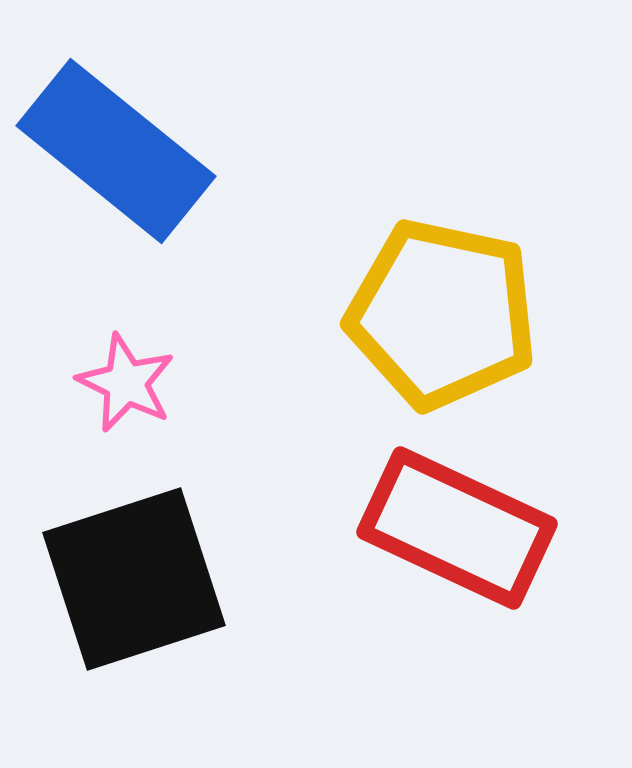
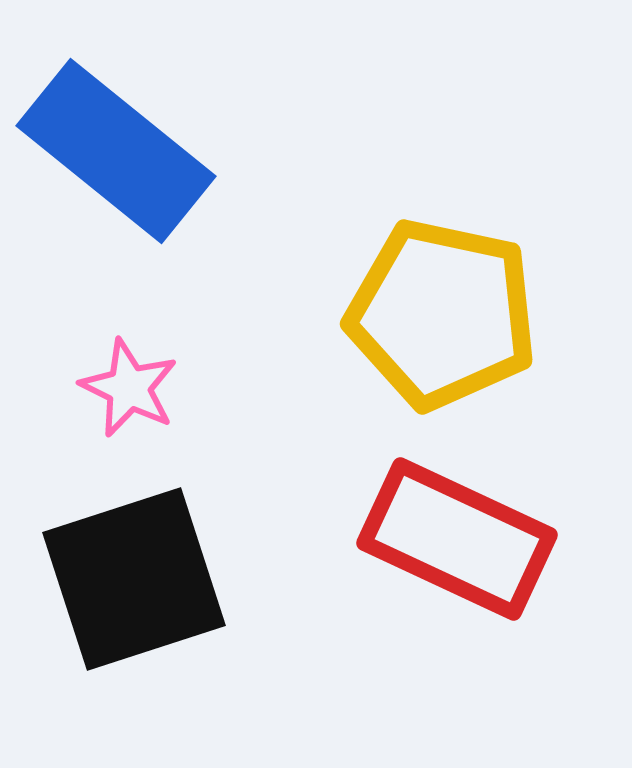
pink star: moved 3 px right, 5 px down
red rectangle: moved 11 px down
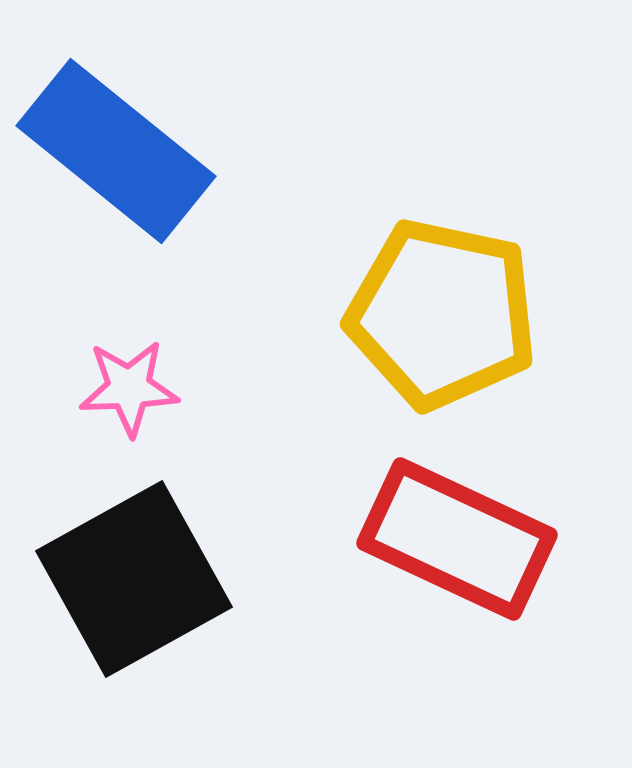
pink star: rotated 28 degrees counterclockwise
black square: rotated 11 degrees counterclockwise
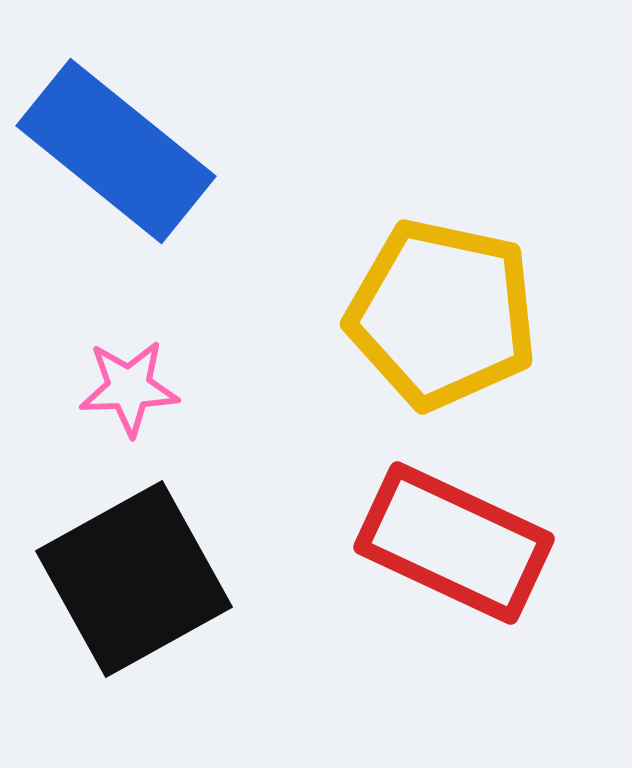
red rectangle: moved 3 px left, 4 px down
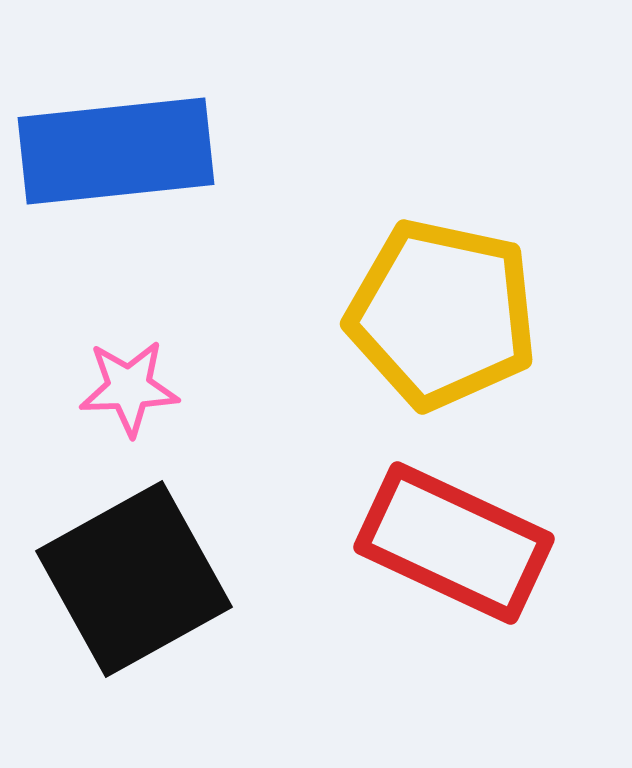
blue rectangle: rotated 45 degrees counterclockwise
